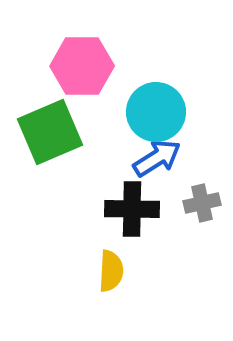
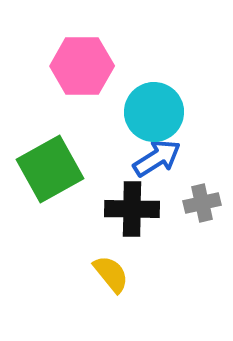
cyan circle: moved 2 px left
green square: moved 37 px down; rotated 6 degrees counterclockwise
yellow semicircle: moved 3 px down; rotated 42 degrees counterclockwise
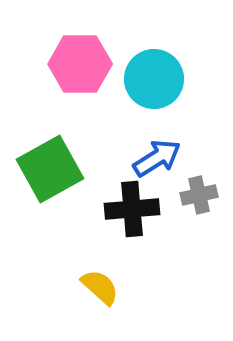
pink hexagon: moved 2 px left, 2 px up
cyan circle: moved 33 px up
gray cross: moved 3 px left, 8 px up
black cross: rotated 6 degrees counterclockwise
yellow semicircle: moved 11 px left, 13 px down; rotated 9 degrees counterclockwise
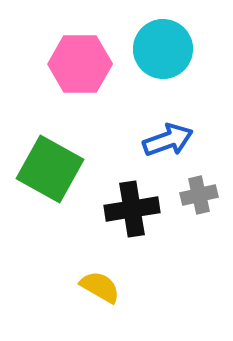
cyan circle: moved 9 px right, 30 px up
blue arrow: moved 11 px right, 18 px up; rotated 12 degrees clockwise
green square: rotated 32 degrees counterclockwise
black cross: rotated 4 degrees counterclockwise
yellow semicircle: rotated 12 degrees counterclockwise
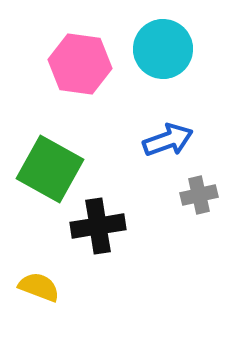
pink hexagon: rotated 8 degrees clockwise
black cross: moved 34 px left, 17 px down
yellow semicircle: moved 61 px left; rotated 9 degrees counterclockwise
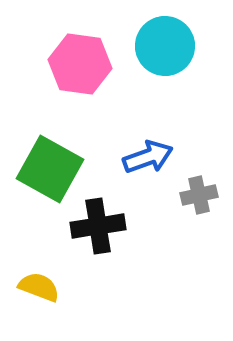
cyan circle: moved 2 px right, 3 px up
blue arrow: moved 20 px left, 17 px down
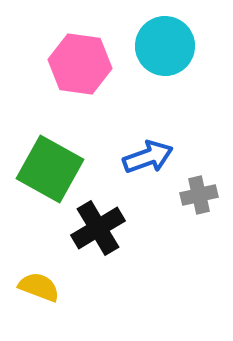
black cross: moved 2 px down; rotated 22 degrees counterclockwise
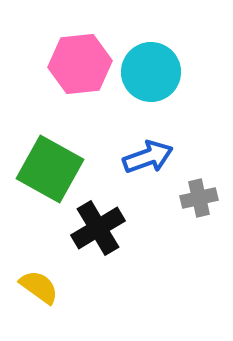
cyan circle: moved 14 px left, 26 px down
pink hexagon: rotated 14 degrees counterclockwise
gray cross: moved 3 px down
yellow semicircle: rotated 15 degrees clockwise
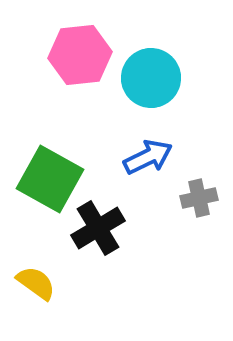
pink hexagon: moved 9 px up
cyan circle: moved 6 px down
blue arrow: rotated 6 degrees counterclockwise
green square: moved 10 px down
yellow semicircle: moved 3 px left, 4 px up
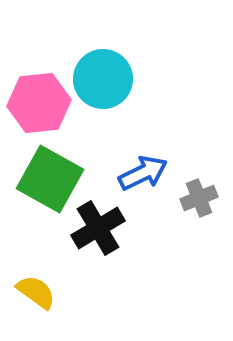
pink hexagon: moved 41 px left, 48 px down
cyan circle: moved 48 px left, 1 px down
blue arrow: moved 5 px left, 16 px down
gray cross: rotated 9 degrees counterclockwise
yellow semicircle: moved 9 px down
